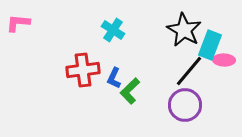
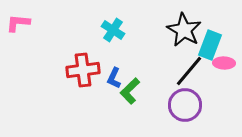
pink ellipse: moved 3 px down
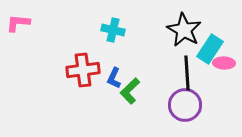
cyan cross: rotated 20 degrees counterclockwise
cyan rectangle: moved 4 px down; rotated 12 degrees clockwise
black line: moved 2 px left, 2 px down; rotated 44 degrees counterclockwise
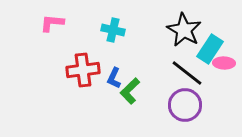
pink L-shape: moved 34 px right
black line: rotated 48 degrees counterclockwise
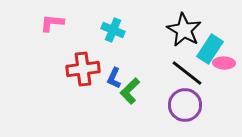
cyan cross: rotated 10 degrees clockwise
red cross: moved 1 px up
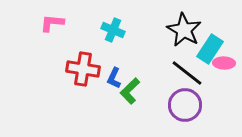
red cross: rotated 16 degrees clockwise
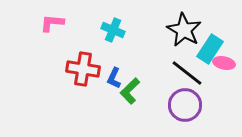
pink ellipse: rotated 10 degrees clockwise
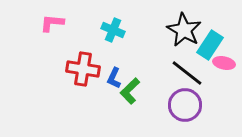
cyan rectangle: moved 4 px up
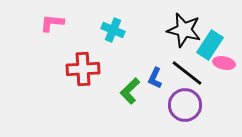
black star: rotated 16 degrees counterclockwise
red cross: rotated 12 degrees counterclockwise
blue L-shape: moved 41 px right
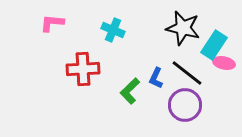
black star: moved 1 px left, 2 px up
cyan rectangle: moved 4 px right
blue L-shape: moved 1 px right
